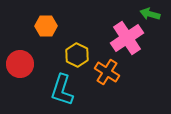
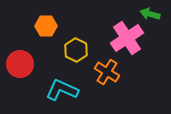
yellow hexagon: moved 1 px left, 5 px up
cyan L-shape: rotated 96 degrees clockwise
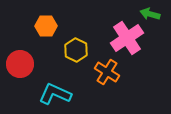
cyan L-shape: moved 7 px left, 4 px down
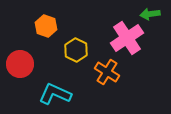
green arrow: rotated 24 degrees counterclockwise
orange hexagon: rotated 20 degrees clockwise
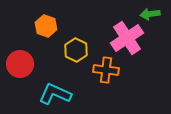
orange cross: moved 1 px left, 2 px up; rotated 25 degrees counterclockwise
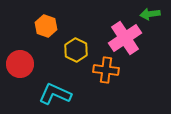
pink cross: moved 2 px left
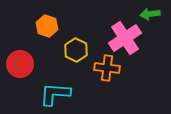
orange hexagon: moved 1 px right
orange cross: moved 1 px right, 2 px up
cyan L-shape: rotated 20 degrees counterclockwise
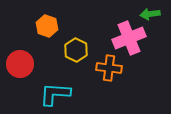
pink cross: moved 4 px right; rotated 12 degrees clockwise
orange cross: moved 2 px right
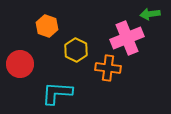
pink cross: moved 2 px left
orange cross: moved 1 px left
cyan L-shape: moved 2 px right, 1 px up
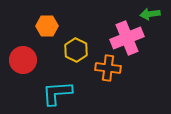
orange hexagon: rotated 20 degrees counterclockwise
red circle: moved 3 px right, 4 px up
cyan L-shape: rotated 8 degrees counterclockwise
